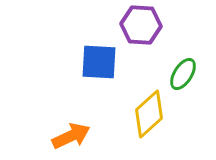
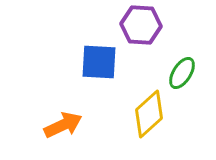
green ellipse: moved 1 px left, 1 px up
orange arrow: moved 8 px left, 11 px up
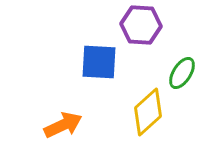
yellow diamond: moved 1 px left, 2 px up
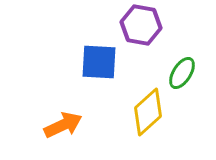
purple hexagon: rotated 6 degrees clockwise
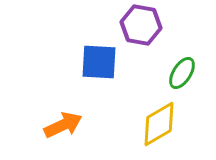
yellow diamond: moved 11 px right, 12 px down; rotated 12 degrees clockwise
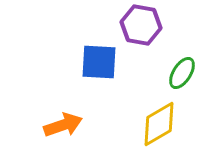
orange arrow: rotated 6 degrees clockwise
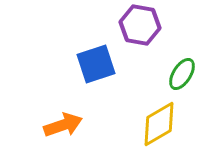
purple hexagon: moved 1 px left
blue square: moved 3 px left, 2 px down; rotated 21 degrees counterclockwise
green ellipse: moved 1 px down
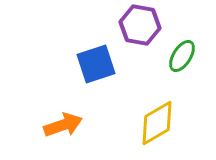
green ellipse: moved 18 px up
yellow diamond: moved 2 px left, 1 px up
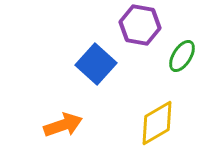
blue square: rotated 30 degrees counterclockwise
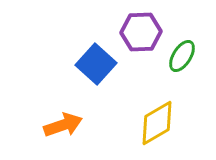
purple hexagon: moved 1 px right, 7 px down; rotated 12 degrees counterclockwise
